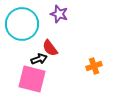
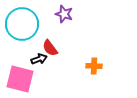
purple star: moved 5 px right
orange cross: rotated 21 degrees clockwise
pink square: moved 12 px left
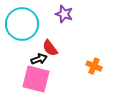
orange cross: rotated 21 degrees clockwise
pink square: moved 16 px right
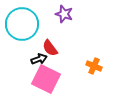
pink square: moved 10 px right; rotated 12 degrees clockwise
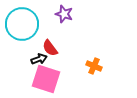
pink square: rotated 8 degrees counterclockwise
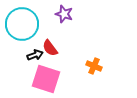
black arrow: moved 4 px left, 4 px up
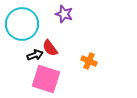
orange cross: moved 5 px left, 5 px up
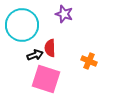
cyan circle: moved 1 px down
red semicircle: rotated 36 degrees clockwise
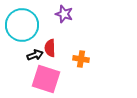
orange cross: moved 8 px left, 2 px up; rotated 14 degrees counterclockwise
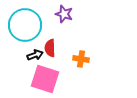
cyan circle: moved 3 px right
pink square: moved 1 px left
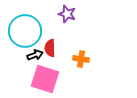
purple star: moved 3 px right
cyan circle: moved 6 px down
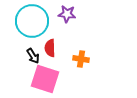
purple star: rotated 12 degrees counterclockwise
cyan circle: moved 7 px right, 10 px up
black arrow: moved 2 px left, 1 px down; rotated 77 degrees clockwise
